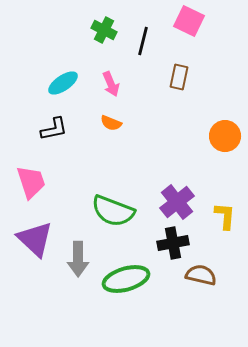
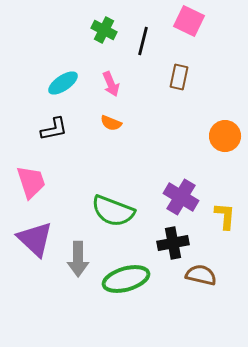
purple cross: moved 4 px right, 5 px up; rotated 20 degrees counterclockwise
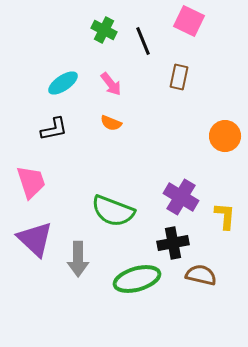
black line: rotated 36 degrees counterclockwise
pink arrow: rotated 15 degrees counterclockwise
green ellipse: moved 11 px right
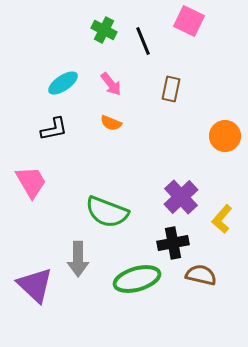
brown rectangle: moved 8 px left, 12 px down
pink trapezoid: rotated 12 degrees counterclockwise
purple cross: rotated 16 degrees clockwise
green semicircle: moved 6 px left, 1 px down
yellow L-shape: moved 3 px left, 3 px down; rotated 144 degrees counterclockwise
purple triangle: moved 46 px down
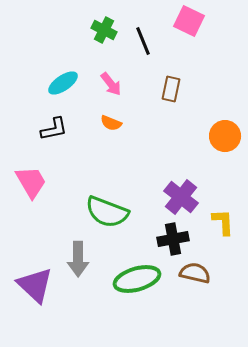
purple cross: rotated 8 degrees counterclockwise
yellow L-shape: moved 1 px right, 3 px down; rotated 136 degrees clockwise
black cross: moved 4 px up
brown semicircle: moved 6 px left, 2 px up
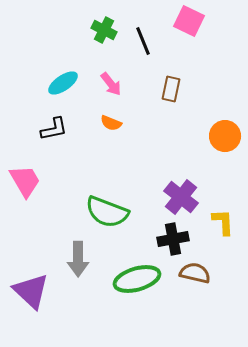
pink trapezoid: moved 6 px left, 1 px up
purple triangle: moved 4 px left, 6 px down
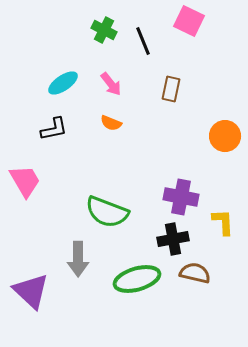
purple cross: rotated 28 degrees counterclockwise
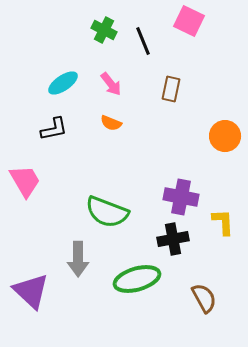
brown semicircle: moved 9 px right, 25 px down; rotated 48 degrees clockwise
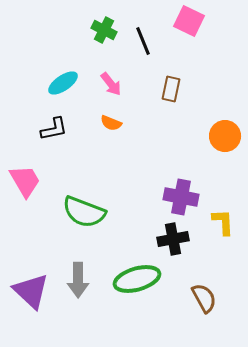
green semicircle: moved 23 px left
gray arrow: moved 21 px down
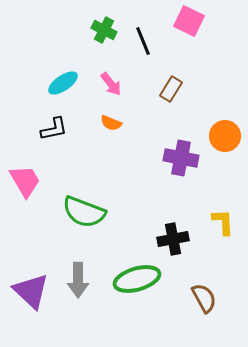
brown rectangle: rotated 20 degrees clockwise
purple cross: moved 39 px up
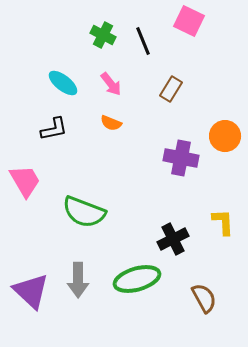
green cross: moved 1 px left, 5 px down
cyan ellipse: rotated 72 degrees clockwise
black cross: rotated 16 degrees counterclockwise
